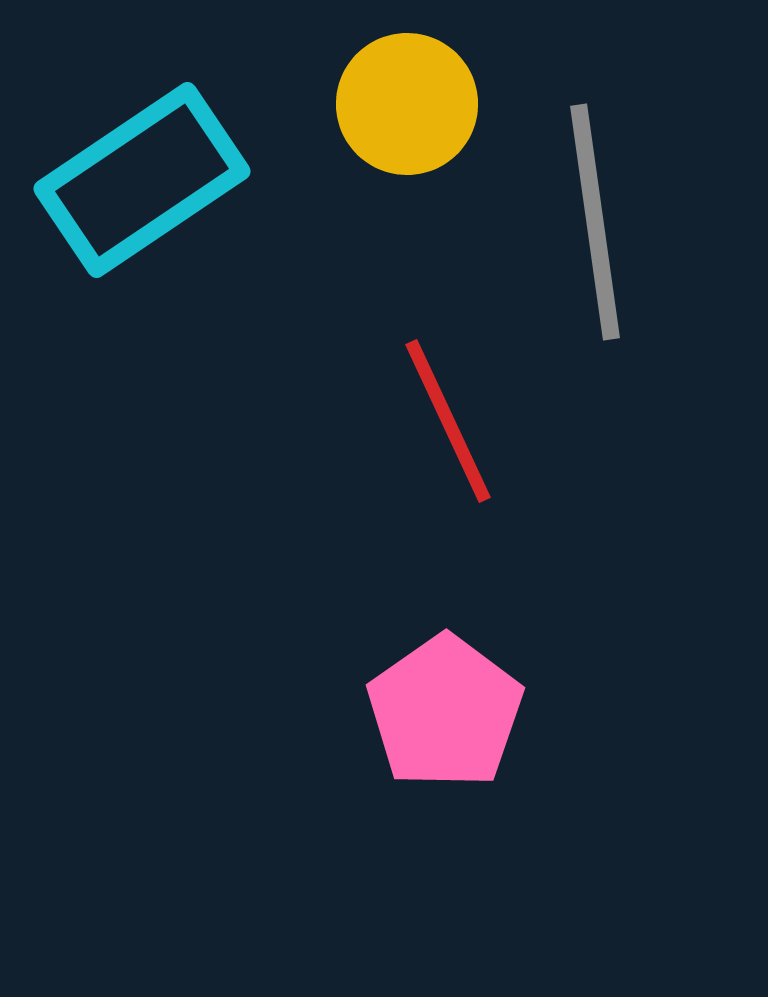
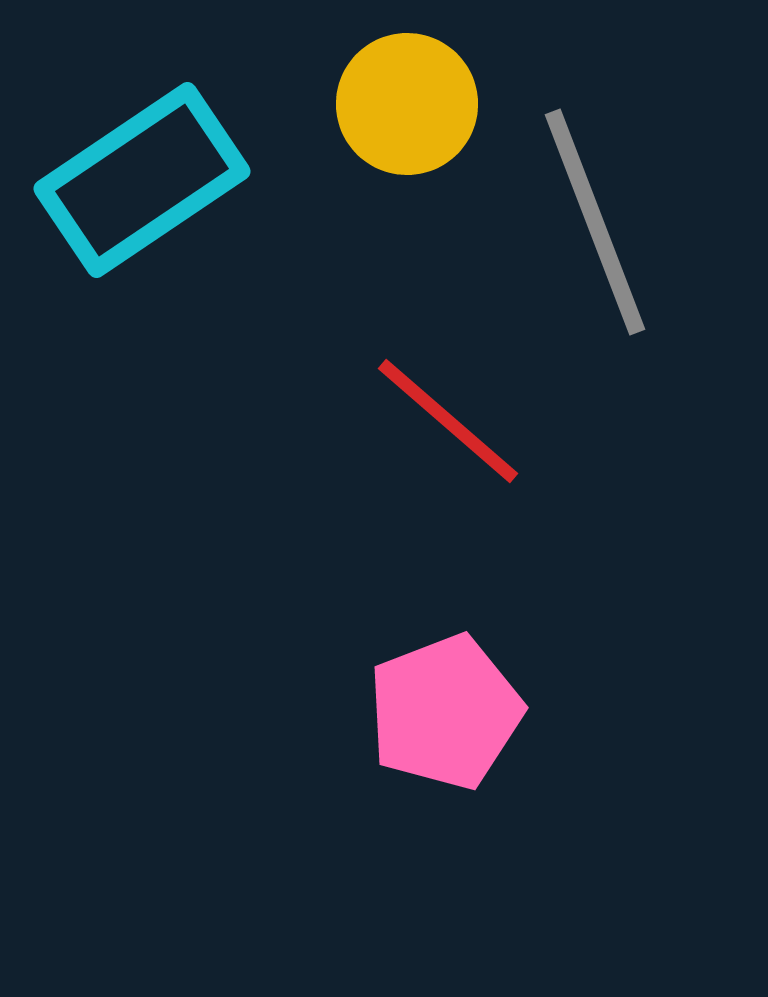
gray line: rotated 13 degrees counterclockwise
red line: rotated 24 degrees counterclockwise
pink pentagon: rotated 14 degrees clockwise
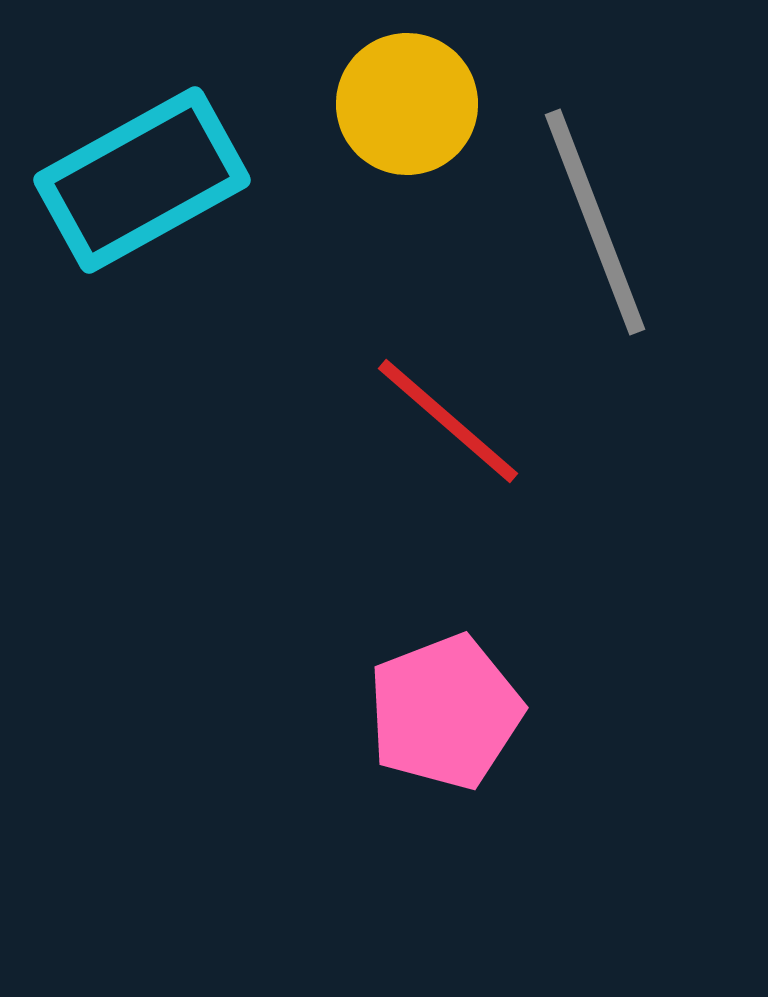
cyan rectangle: rotated 5 degrees clockwise
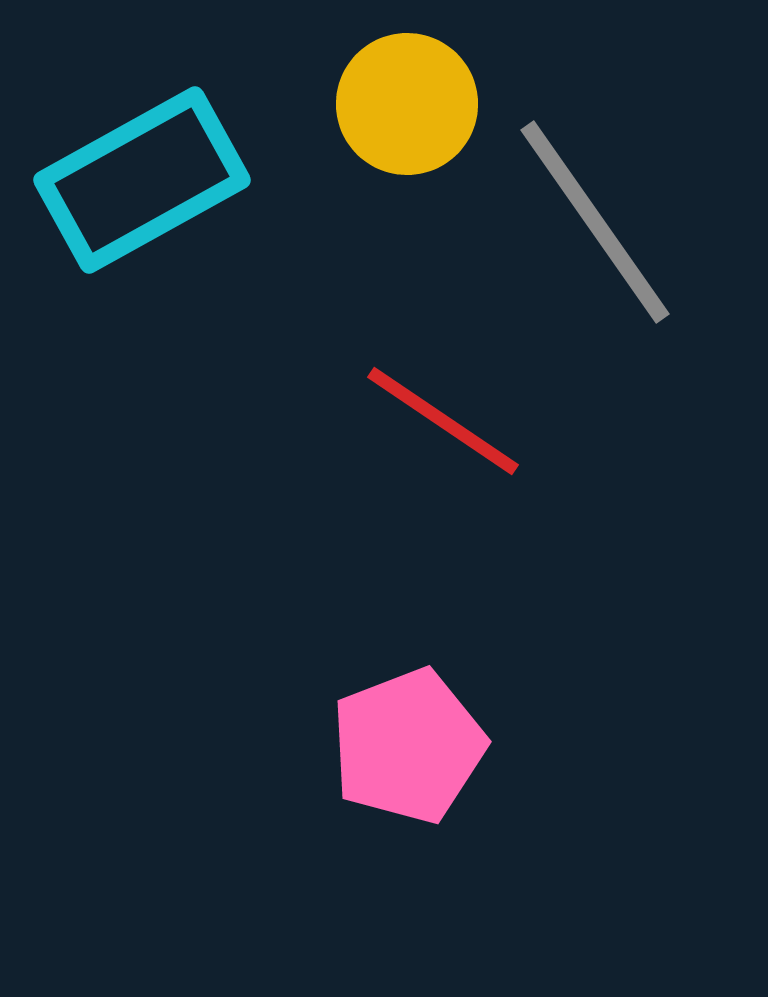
gray line: rotated 14 degrees counterclockwise
red line: moved 5 px left; rotated 7 degrees counterclockwise
pink pentagon: moved 37 px left, 34 px down
